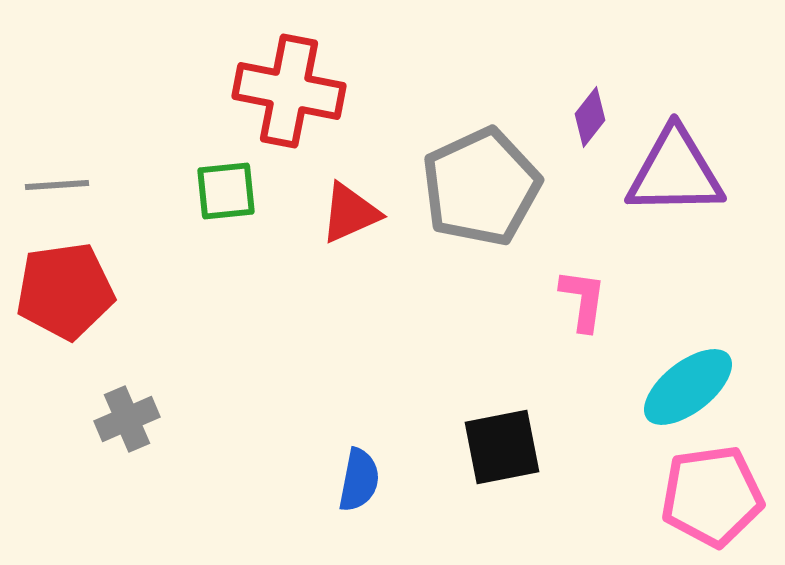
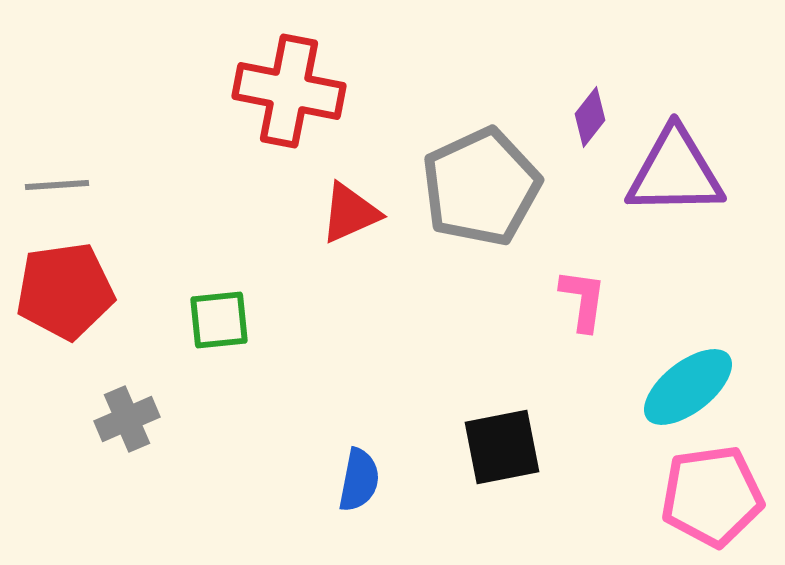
green square: moved 7 px left, 129 px down
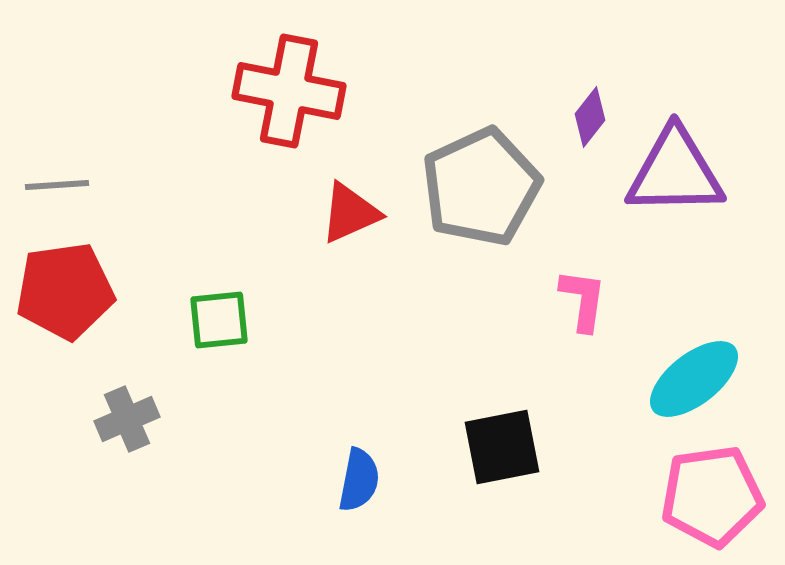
cyan ellipse: moved 6 px right, 8 px up
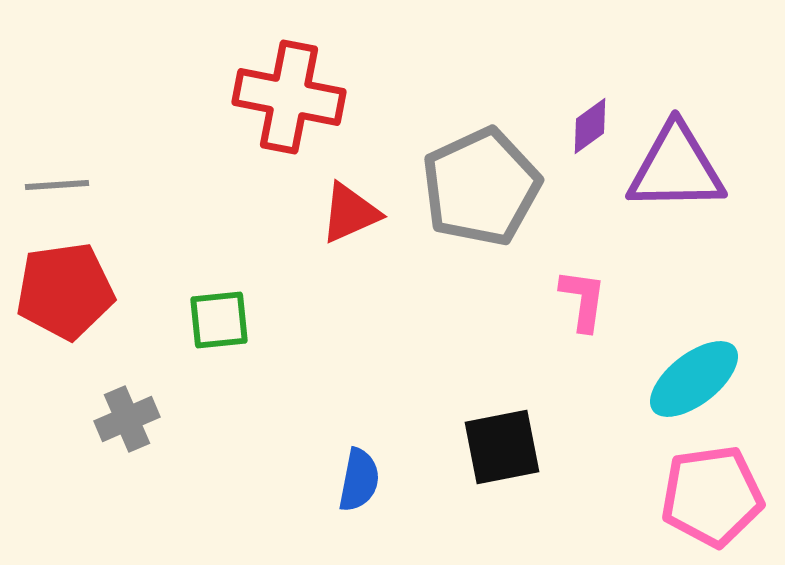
red cross: moved 6 px down
purple diamond: moved 9 px down; rotated 16 degrees clockwise
purple triangle: moved 1 px right, 4 px up
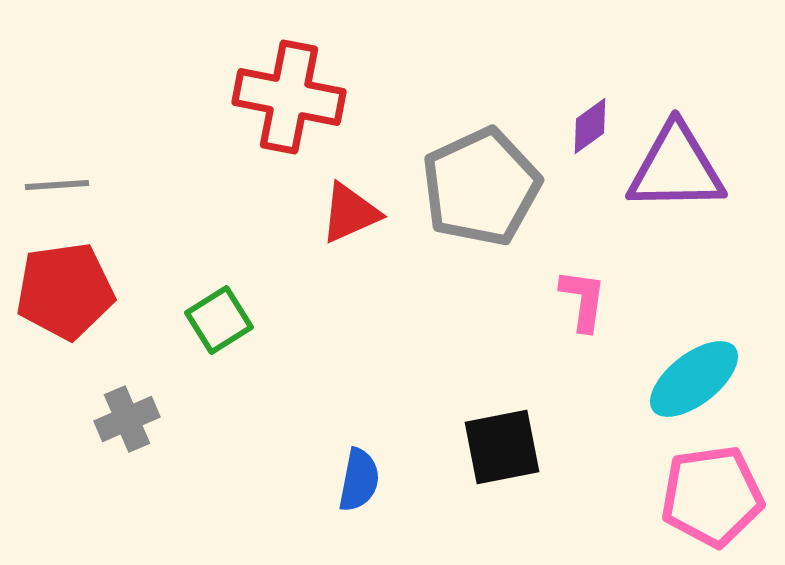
green square: rotated 26 degrees counterclockwise
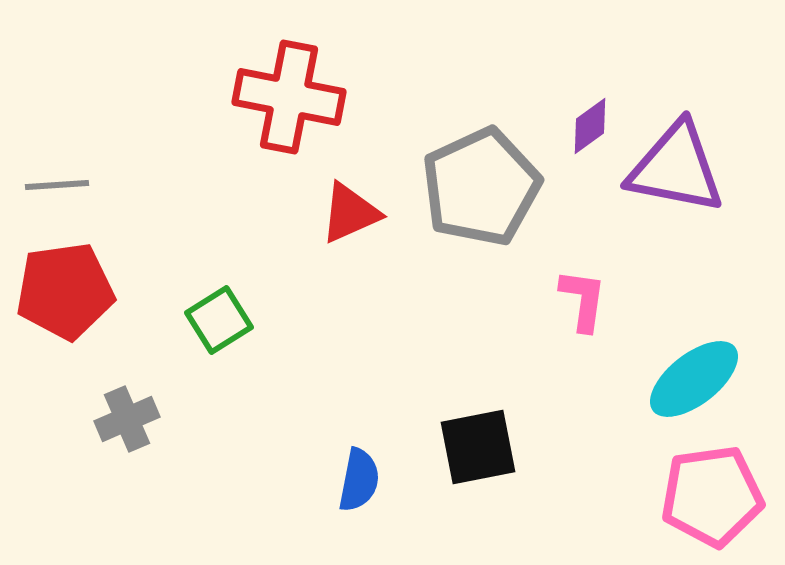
purple triangle: rotated 12 degrees clockwise
black square: moved 24 px left
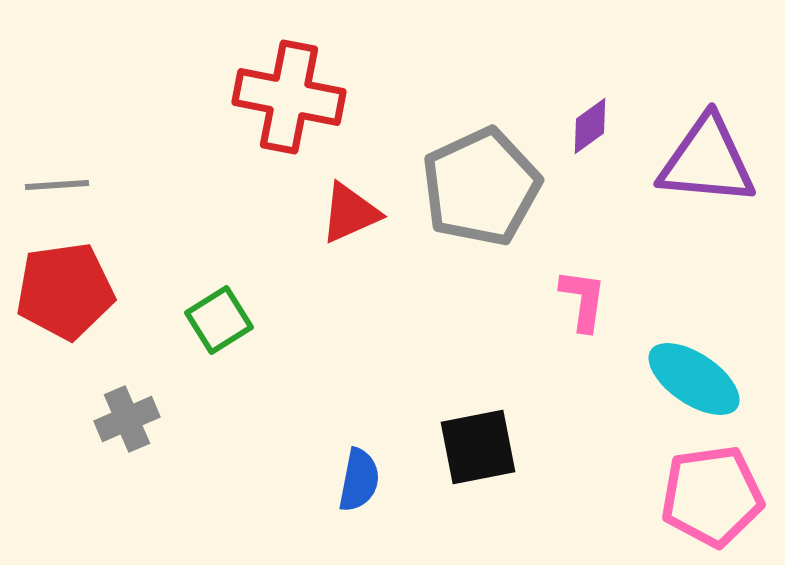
purple triangle: moved 31 px right, 7 px up; rotated 6 degrees counterclockwise
cyan ellipse: rotated 72 degrees clockwise
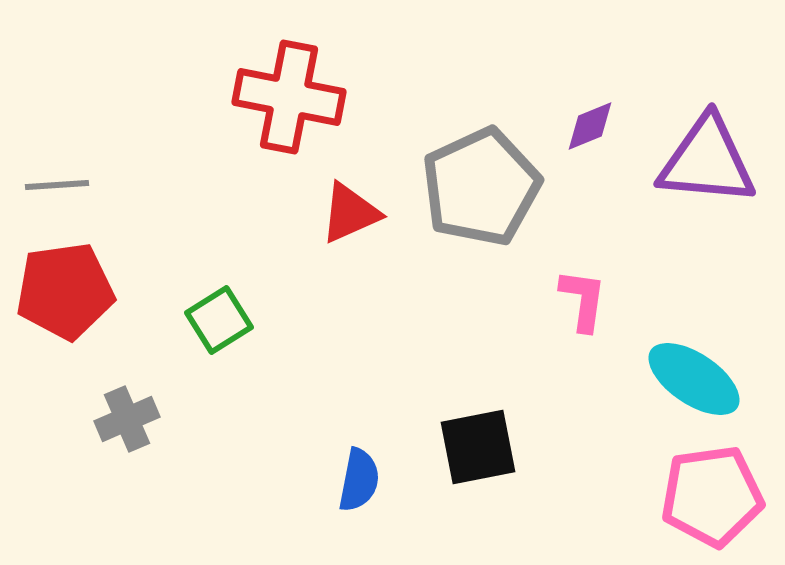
purple diamond: rotated 14 degrees clockwise
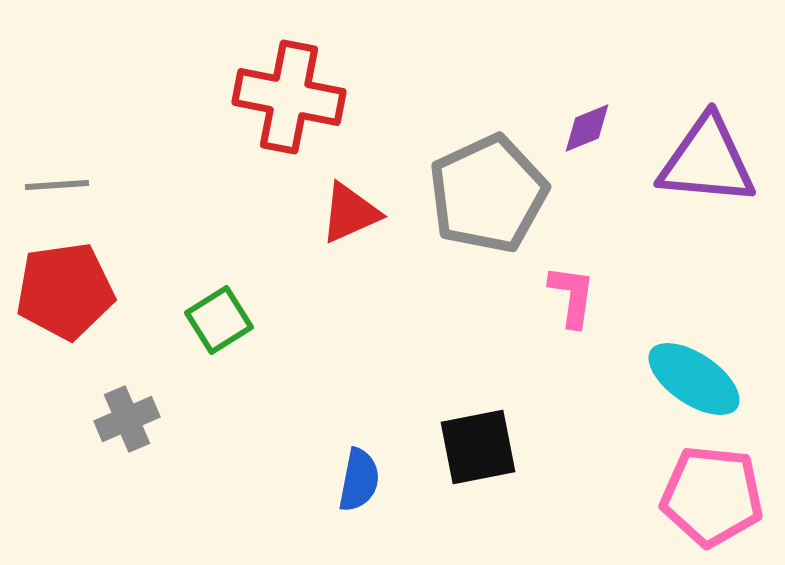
purple diamond: moved 3 px left, 2 px down
gray pentagon: moved 7 px right, 7 px down
pink L-shape: moved 11 px left, 4 px up
pink pentagon: rotated 14 degrees clockwise
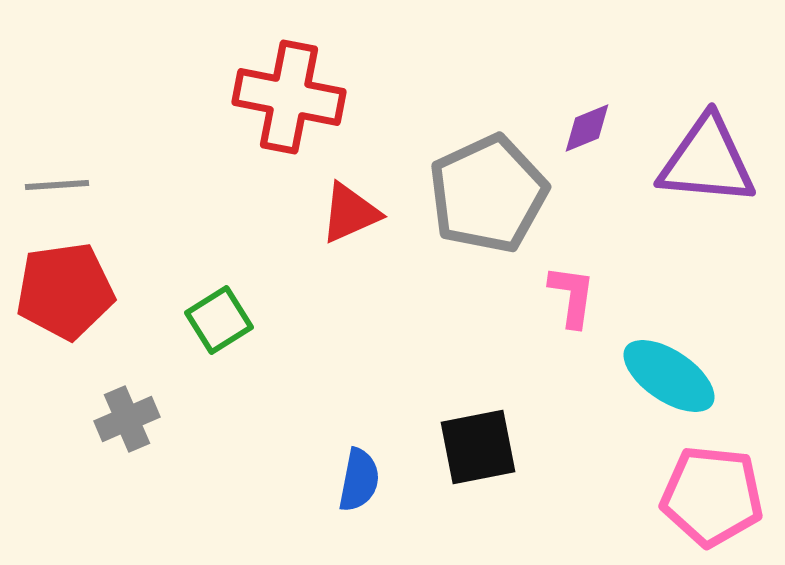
cyan ellipse: moved 25 px left, 3 px up
